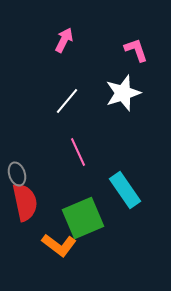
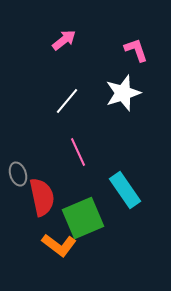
pink arrow: rotated 25 degrees clockwise
gray ellipse: moved 1 px right
red semicircle: moved 17 px right, 5 px up
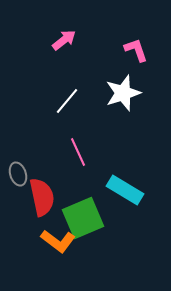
cyan rectangle: rotated 24 degrees counterclockwise
orange L-shape: moved 1 px left, 4 px up
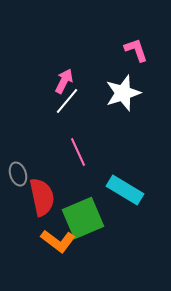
pink arrow: moved 41 px down; rotated 25 degrees counterclockwise
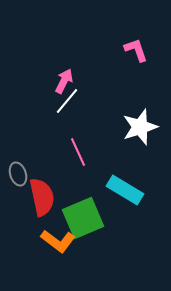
white star: moved 17 px right, 34 px down
